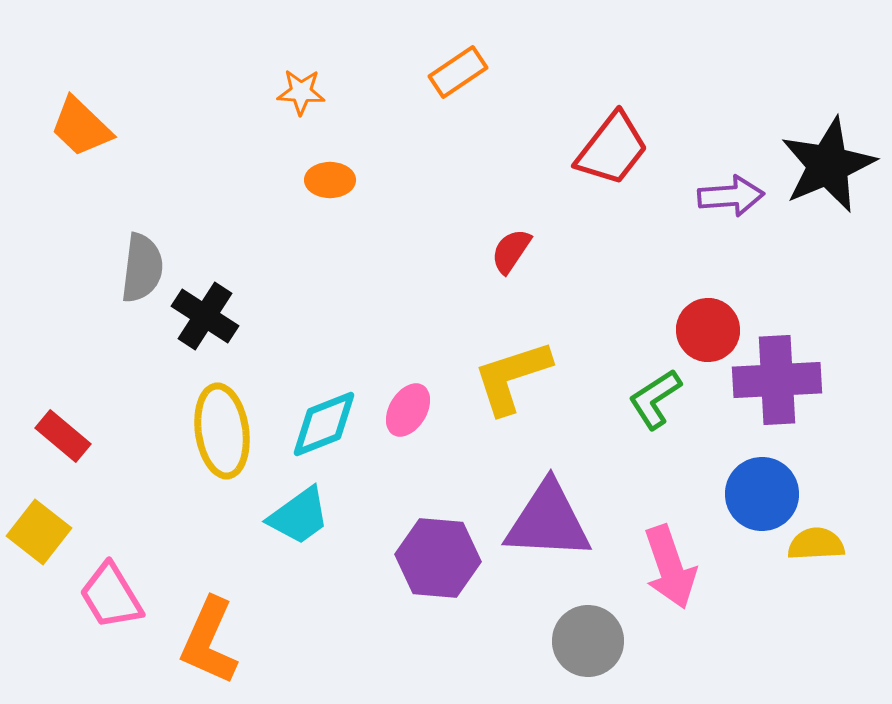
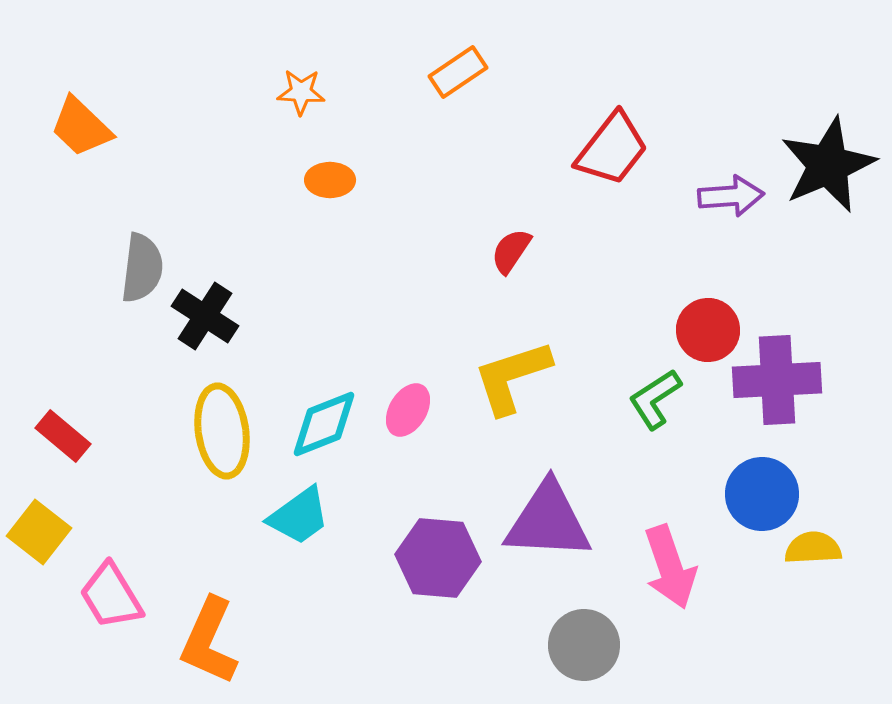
yellow semicircle: moved 3 px left, 4 px down
gray circle: moved 4 px left, 4 px down
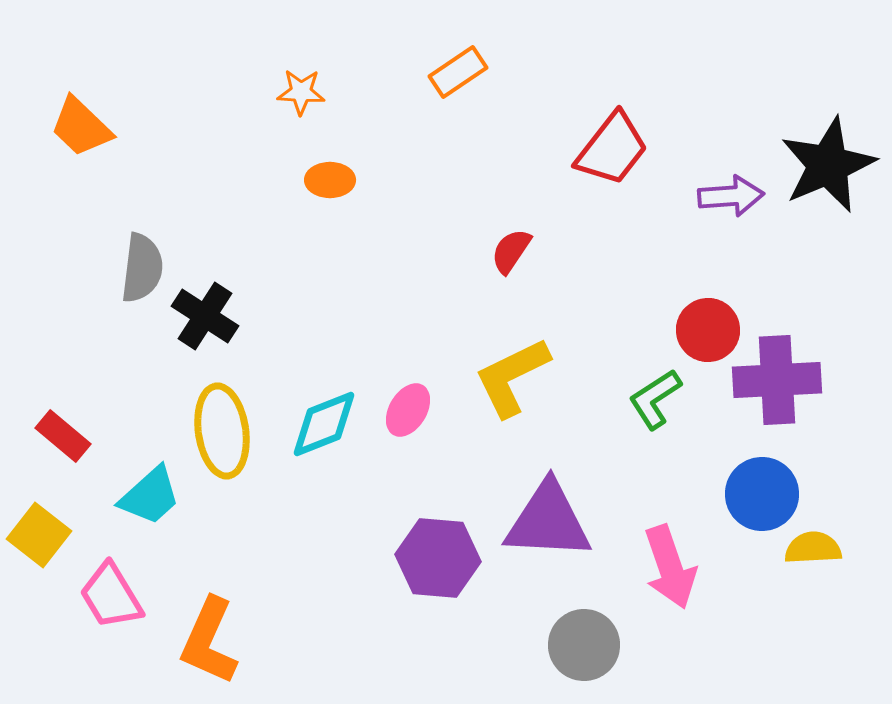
yellow L-shape: rotated 8 degrees counterclockwise
cyan trapezoid: moved 149 px left, 20 px up; rotated 6 degrees counterclockwise
yellow square: moved 3 px down
